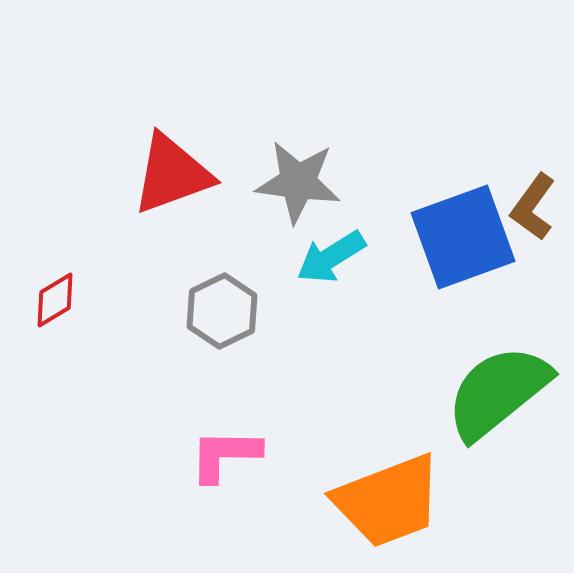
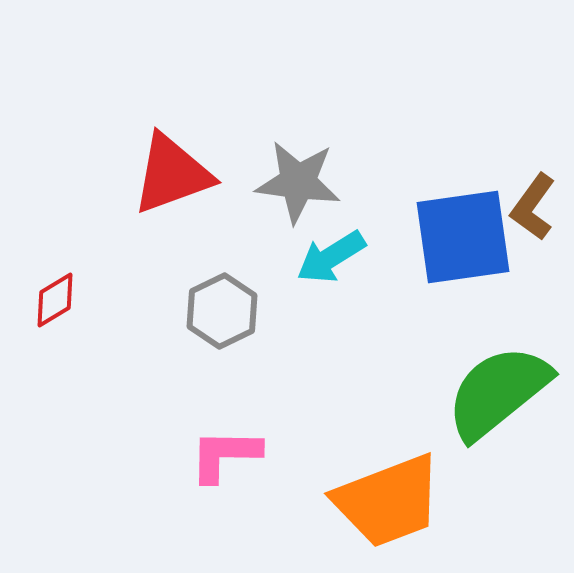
blue square: rotated 12 degrees clockwise
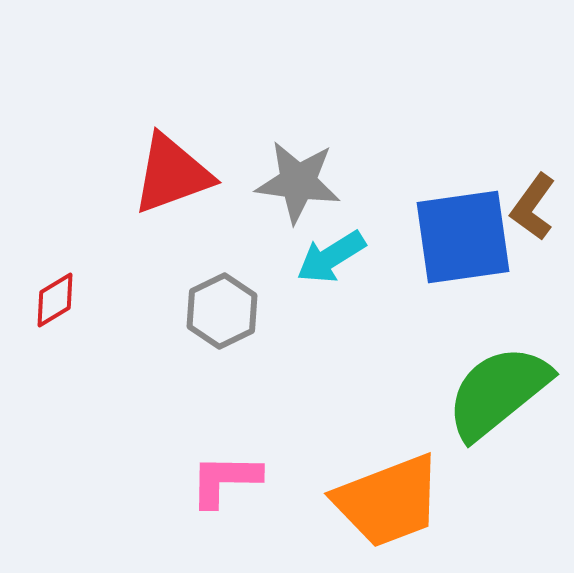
pink L-shape: moved 25 px down
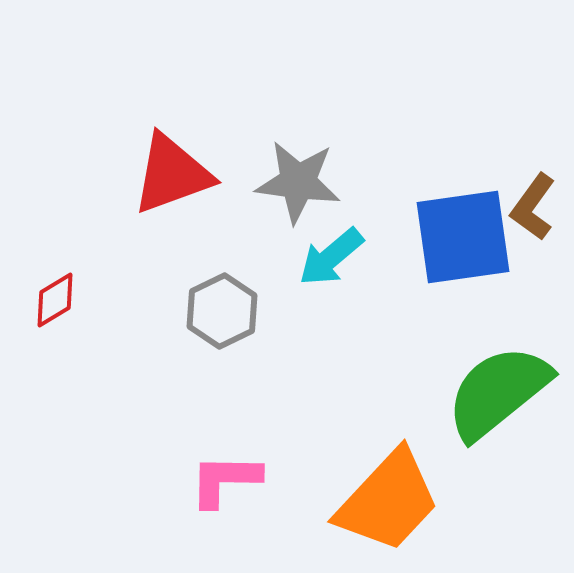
cyan arrow: rotated 8 degrees counterclockwise
orange trapezoid: rotated 26 degrees counterclockwise
